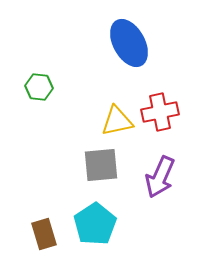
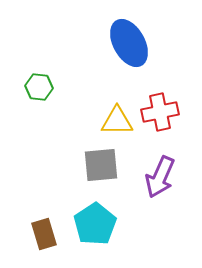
yellow triangle: rotated 12 degrees clockwise
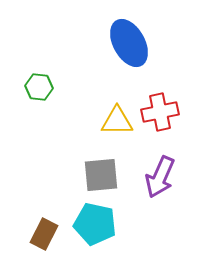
gray square: moved 10 px down
cyan pentagon: rotated 27 degrees counterclockwise
brown rectangle: rotated 44 degrees clockwise
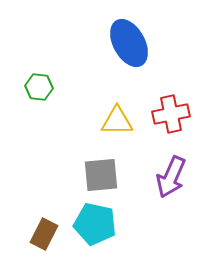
red cross: moved 11 px right, 2 px down
purple arrow: moved 11 px right
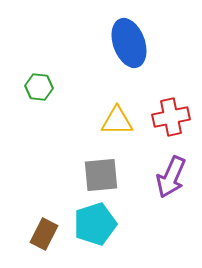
blue ellipse: rotated 9 degrees clockwise
red cross: moved 3 px down
cyan pentagon: rotated 30 degrees counterclockwise
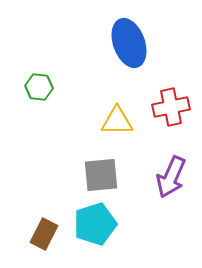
red cross: moved 10 px up
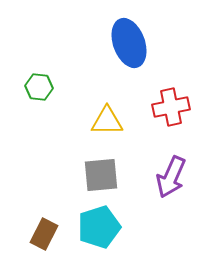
yellow triangle: moved 10 px left
cyan pentagon: moved 4 px right, 3 px down
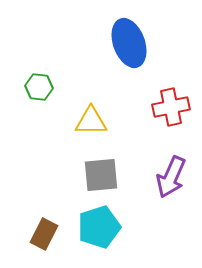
yellow triangle: moved 16 px left
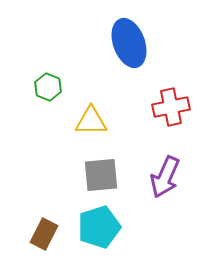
green hexagon: moved 9 px right; rotated 16 degrees clockwise
purple arrow: moved 6 px left
